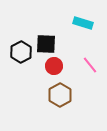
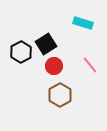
black square: rotated 35 degrees counterclockwise
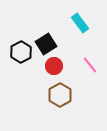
cyan rectangle: moved 3 px left; rotated 36 degrees clockwise
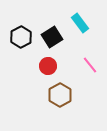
black square: moved 6 px right, 7 px up
black hexagon: moved 15 px up
red circle: moved 6 px left
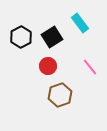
pink line: moved 2 px down
brown hexagon: rotated 10 degrees clockwise
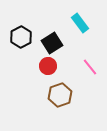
black square: moved 6 px down
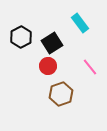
brown hexagon: moved 1 px right, 1 px up
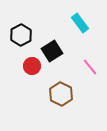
black hexagon: moved 2 px up
black square: moved 8 px down
red circle: moved 16 px left
brown hexagon: rotated 15 degrees counterclockwise
